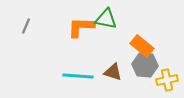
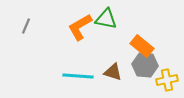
orange L-shape: moved 1 px left; rotated 32 degrees counterclockwise
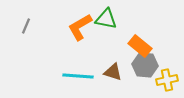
orange rectangle: moved 2 px left
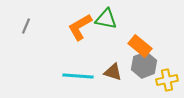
gray hexagon: moved 1 px left; rotated 25 degrees counterclockwise
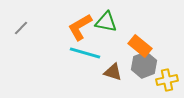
green triangle: moved 3 px down
gray line: moved 5 px left, 2 px down; rotated 21 degrees clockwise
cyan line: moved 7 px right, 23 px up; rotated 12 degrees clockwise
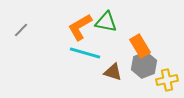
gray line: moved 2 px down
orange rectangle: rotated 20 degrees clockwise
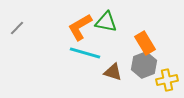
gray line: moved 4 px left, 2 px up
orange rectangle: moved 5 px right, 3 px up
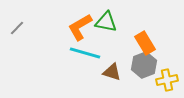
brown triangle: moved 1 px left
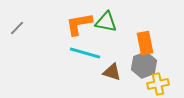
orange L-shape: moved 1 px left, 3 px up; rotated 20 degrees clockwise
orange rectangle: rotated 20 degrees clockwise
yellow cross: moved 9 px left, 4 px down
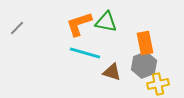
orange L-shape: rotated 8 degrees counterclockwise
